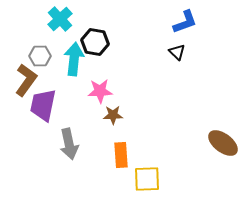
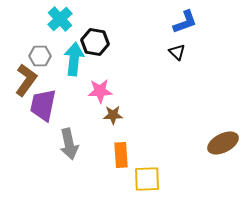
brown ellipse: rotated 64 degrees counterclockwise
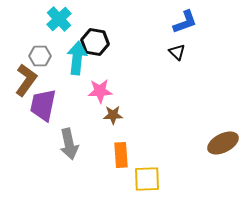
cyan cross: moved 1 px left
cyan arrow: moved 3 px right, 1 px up
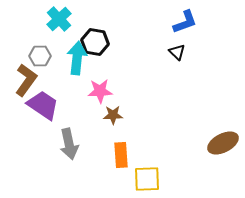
purple trapezoid: rotated 112 degrees clockwise
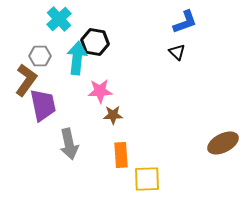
purple trapezoid: rotated 44 degrees clockwise
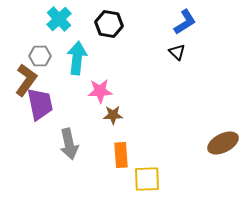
blue L-shape: rotated 12 degrees counterclockwise
black hexagon: moved 14 px right, 18 px up
purple trapezoid: moved 3 px left, 1 px up
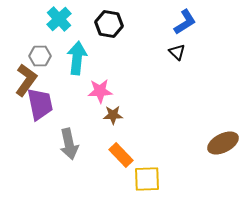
orange rectangle: rotated 40 degrees counterclockwise
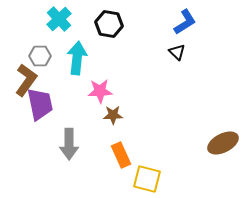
gray arrow: rotated 12 degrees clockwise
orange rectangle: rotated 20 degrees clockwise
yellow square: rotated 16 degrees clockwise
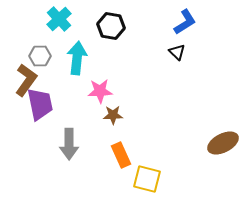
black hexagon: moved 2 px right, 2 px down
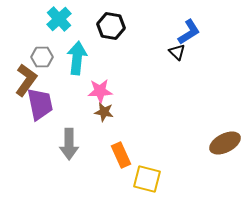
blue L-shape: moved 4 px right, 10 px down
gray hexagon: moved 2 px right, 1 px down
brown star: moved 9 px left, 3 px up; rotated 12 degrees clockwise
brown ellipse: moved 2 px right
